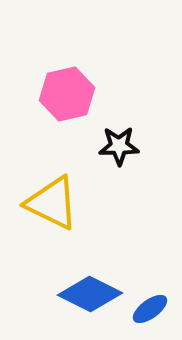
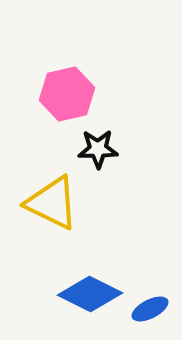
black star: moved 21 px left, 3 px down
blue ellipse: rotated 9 degrees clockwise
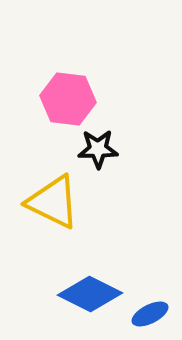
pink hexagon: moved 1 px right, 5 px down; rotated 20 degrees clockwise
yellow triangle: moved 1 px right, 1 px up
blue ellipse: moved 5 px down
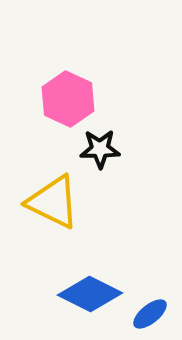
pink hexagon: rotated 18 degrees clockwise
black star: moved 2 px right
blue ellipse: rotated 12 degrees counterclockwise
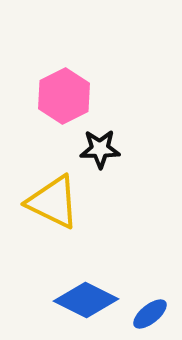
pink hexagon: moved 4 px left, 3 px up; rotated 8 degrees clockwise
blue diamond: moved 4 px left, 6 px down
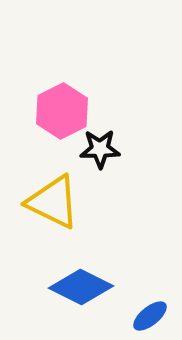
pink hexagon: moved 2 px left, 15 px down
blue diamond: moved 5 px left, 13 px up
blue ellipse: moved 2 px down
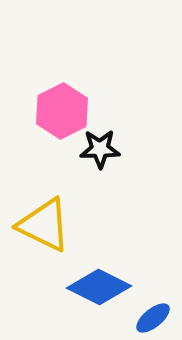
yellow triangle: moved 9 px left, 23 px down
blue diamond: moved 18 px right
blue ellipse: moved 3 px right, 2 px down
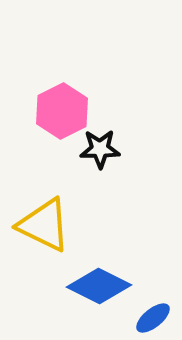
blue diamond: moved 1 px up
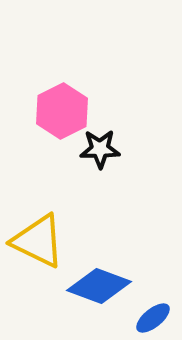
yellow triangle: moved 6 px left, 16 px down
blue diamond: rotated 6 degrees counterclockwise
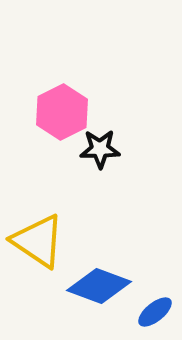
pink hexagon: moved 1 px down
yellow triangle: rotated 8 degrees clockwise
blue ellipse: moved 2 px right, 6 px up
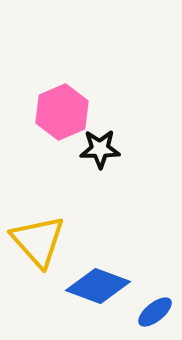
pink hexagon: rotated 4 degrees clockwise
yellow triangle: rotated 14 degrees clockwise
blue diamond: moved 1 px left
